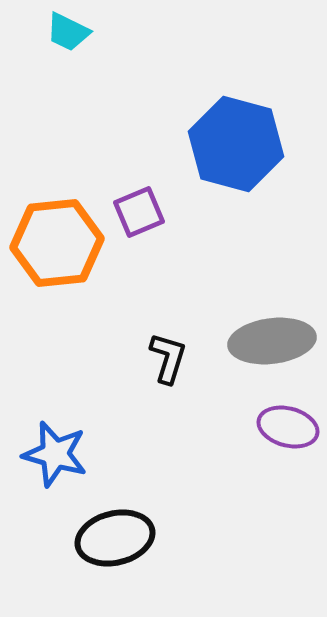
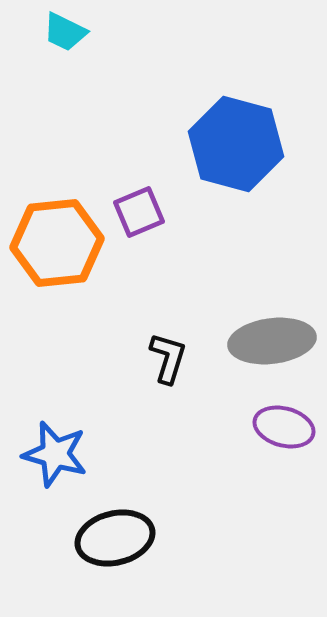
cyan trapezoid: moved 3 px left
purple ellipse: moved 4 px left
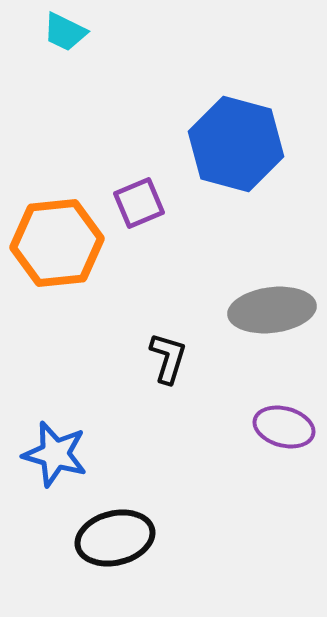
purple square: moved 9 px up
gray ellipse: moved 31 px up
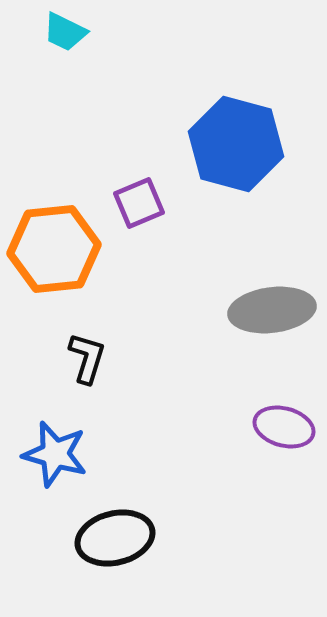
orange hexagon: moved 3 px left, 6 px down
black L-shape: moved 81 px left
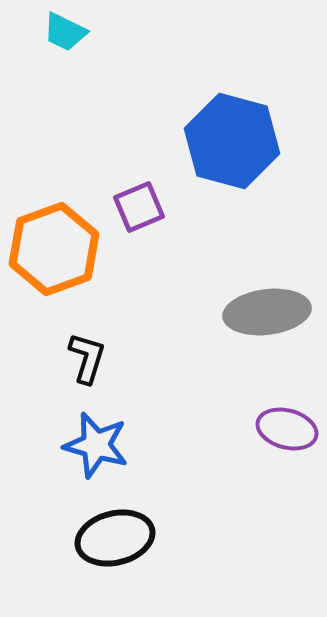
blue hexagon: moved 4 px left, 3 px up
purple square: moved 4 px down
orange hexagon: rotated 14 degrees counterclockwise
gray ellipse: moved 5 px left, 2 px down
purple ellipse: moved 3 px right, 2 px down
blue star: moved 41 px right, 9 px up
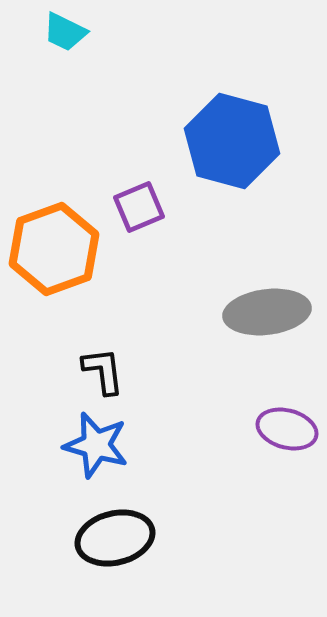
black L-shape: moved 16 px right, 13 px down; rotated 24 degrees counterclockwise
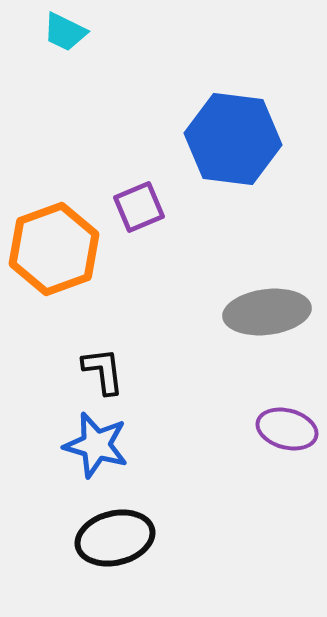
blue hexagon: moved 1 px right, 2 px up; rotated 8 degrees counterclockwise
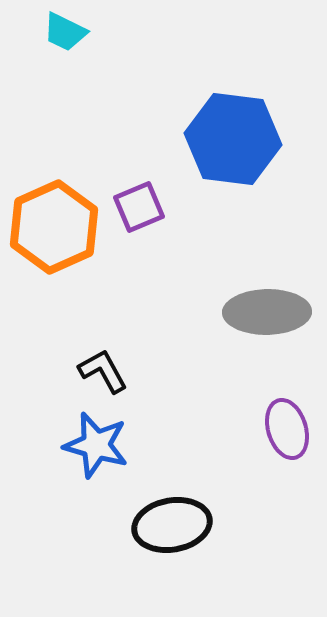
orange hexagon: moved 22 px up; rotated 4 degrees counterclockwise
gray ellipse: rotated 6 degrees clockwise
black L-shape: rotated 22 degrees counterclockwise
purple ellipse: rotated 58 degrees clockwise
black ellipse: moved 57 px right, 13 px up; rotated 4 degrees clockwise
